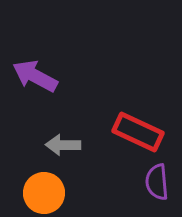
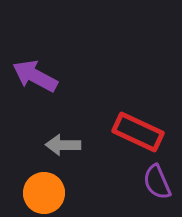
purple semicircle: rotated 18 degrees counterclockwise
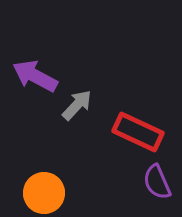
gray arrow: moved 14 px right, 40 px up; rotated 132 degrees clockwise
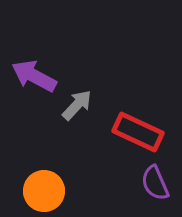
purple arrow: moved 1 px left
purple semicircle: moved 2 px left, 1 px down
orange circle: moved 2 px up
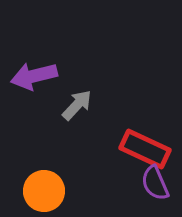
purple arrow: rotated 42 degrees counterclockwise
red rectangle: moved 7 px right, 17 px down
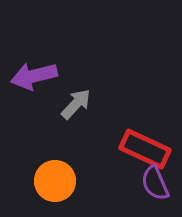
gray arrow: moved 1 px left, 1 px up
orange circle: moved 11 px right, 10 px up
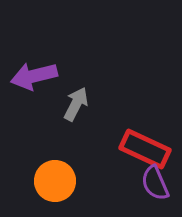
gray arrow: rotated 16 degrees counterclockwise
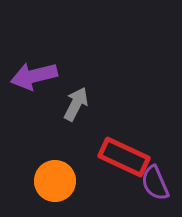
red rectangle: moved 21 px left, 8 px down
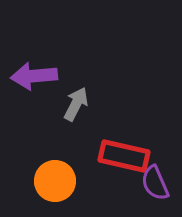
purple arrow: rotated 9 degrees clockwise
red rectangle: moved 1 px up; rotated 12 degrees counterclockwise
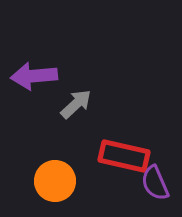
gray arrow: rotated 20 degrees clockwise
